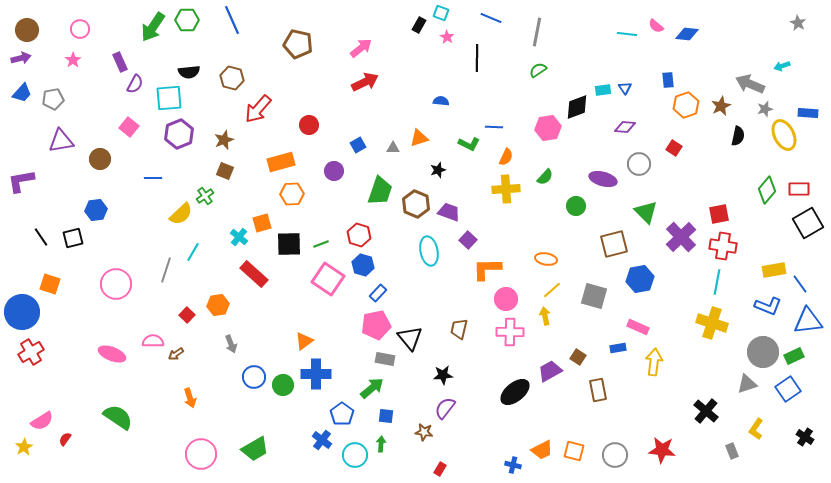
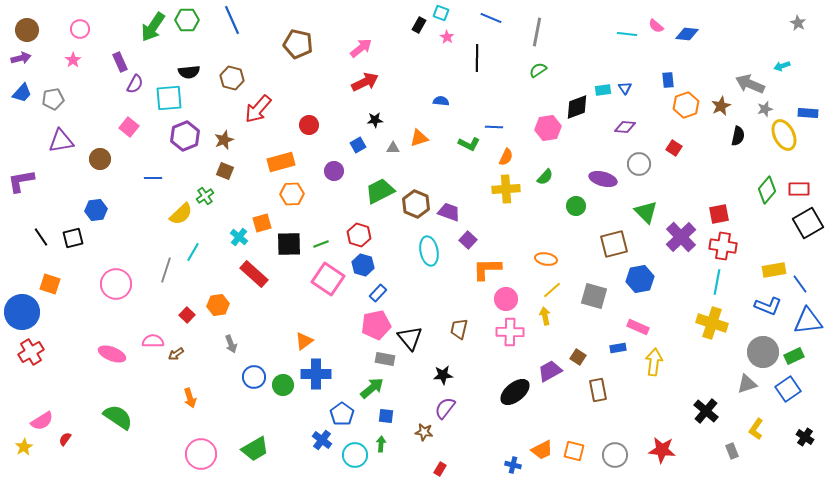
purple hexagon at (179, 134): moved 6 px right, 2 px down
black star at (438, 170): moved 63 px left, 50 px up; rotated 14 degrees clockwise
green trapezoid at (380, 191): rotated 136 degrees counterclockwise
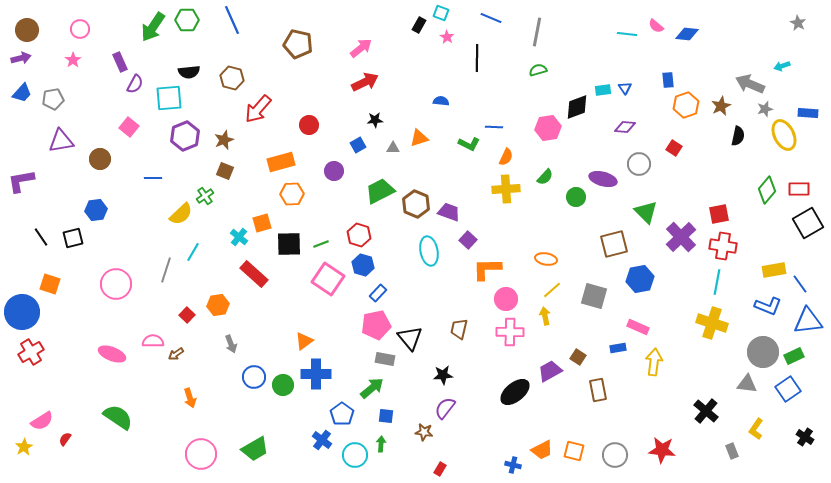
green semicircle at (538, 70): rotated 18 degrees clockwise
green circle at (576, 206): moved 9 px up
gray triangle at (747, 384): rotated 25 degrees clockwise
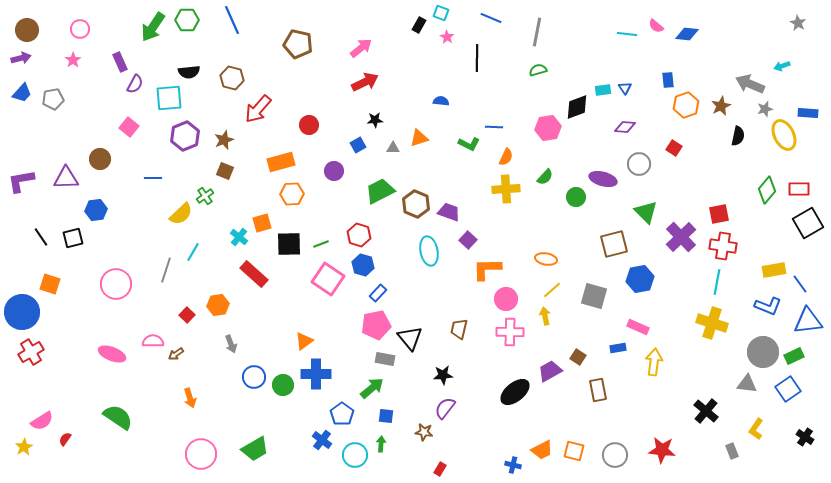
purple triangle at (61, 141): moved 5 px right, 37 px down; rotated 8 degrees clockwise
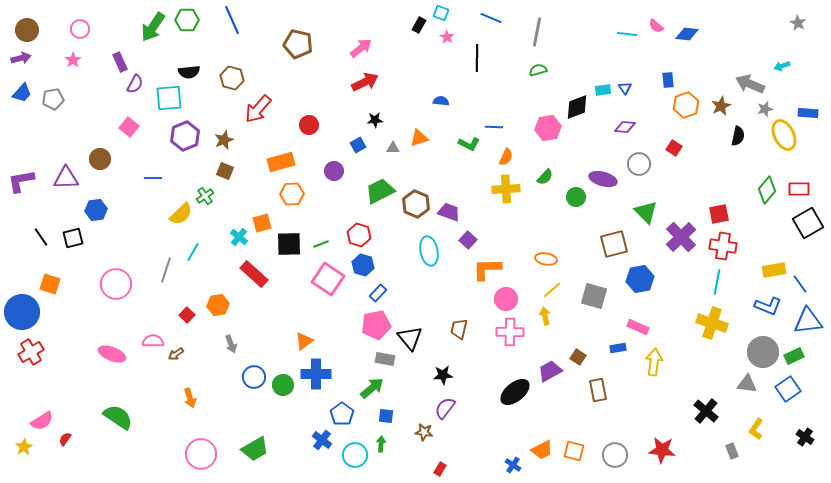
blue cross at (513, 465): rotated 21 degrees clockwise
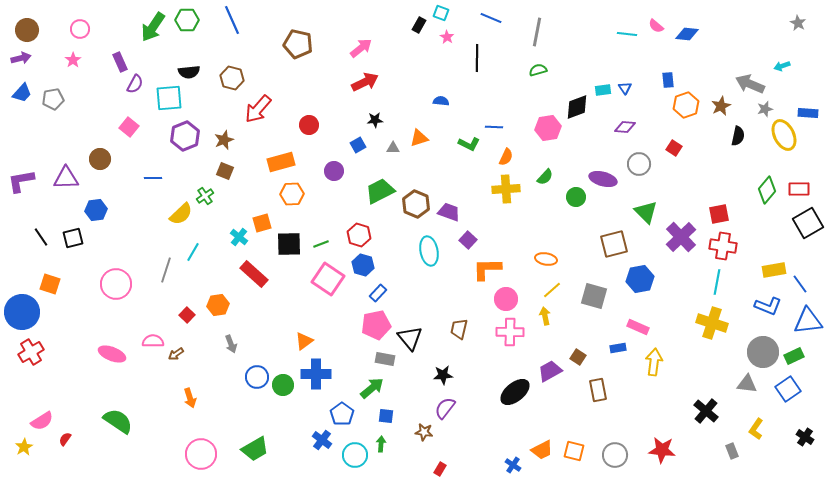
blue circle at (254, 377): moved 3 px right
green semicircle at (118, 417): moved 4 px down
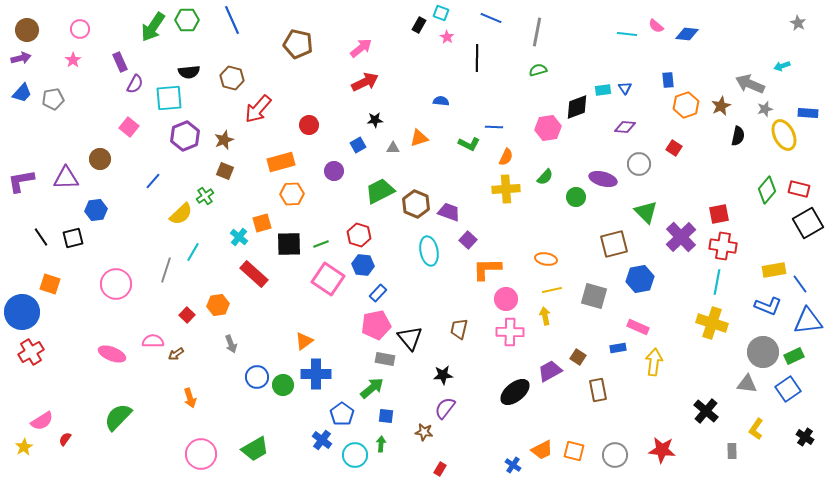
blue line at (153, 178): moved 3 px down; rotated 48 degrees counterclockwise
red rectangle at (799, 189): rotated 15 degrees clockwise
blue hexagon at (363, 265): rotated 10 degrees counterclockwise
yellow line at (552, 290): rotated 30 degrees clockwise
green semicircle at (118, 421): moved 4 px up; rotated 80 degrees counterclockwise
gray rectangle at (732, 451): rotated 21 degrees clockwise
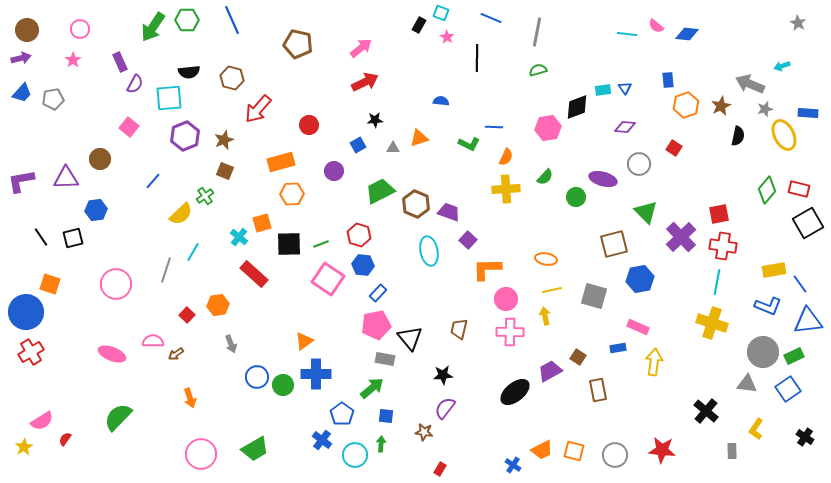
blue circle at (22, 312): moved 4 px right
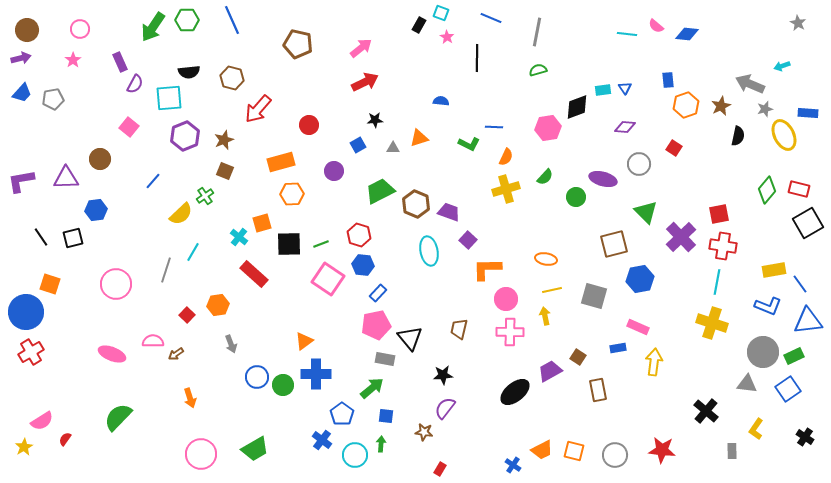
yellow cross at (506, 189): rotated 12 degrees counterclockwise
